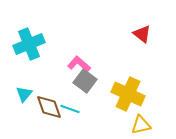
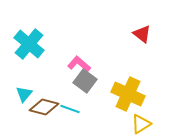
cyan cross: rotated 28 degrees counterclockwise
brown diamond: moved 5 px left; rotated 56 degrees counterclockwise
yellow triangle: moved 1 px up; rotated 20 degrees counterclockwise
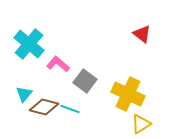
pink L-shape: moved 21 px left
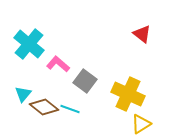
cyan triangle: moved 1 px left
brown diamond: rotated 24 degrees clockwise
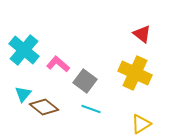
cyan cross: moved 5 px left, 6 px down
yellow cross: moved 7 px right, 21 px up
cyan line: moved 21 px right
